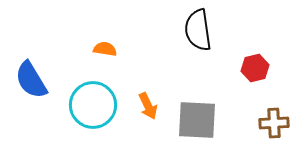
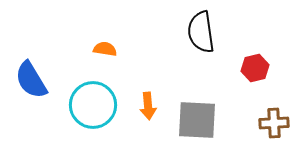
black semicircle: moved 3 px right, 2 px down
orange arrow: rotated 20 degrees clockwise
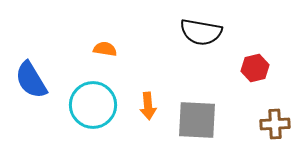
black semicircle: rotated 72 degrees counterclockwise
brown cross: moved 1 px right, 1 px down
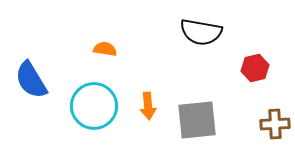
cyan circle: moved 1 px right, 1 px down
gray square: rotated 9 degrees counterclockwise
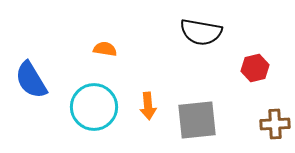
cyan circle: moved 1 px down
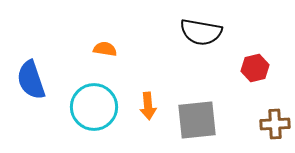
blue semicircle: rotated 12 degrees clockwise
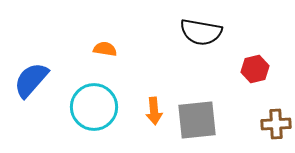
red hexagon: moved 1 px down
blue semicircle: rotated 60 degrees clockwise
orange arrow: moved 6 px right, 5 px down
brown cross: moved 1 px right
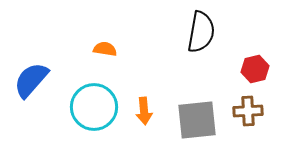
black semicircle: rotated 90 degrees counterclockwise
orange arrow: moved 10 px left
brown cross: moved 28 px left, 13 px up
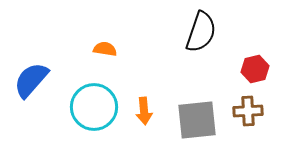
black semicircle: rotated 9 degrees clockwise
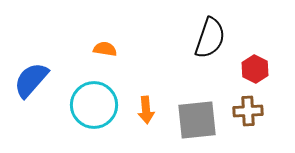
black semicircle: moved 9 px right, 6 px down
red hexagon: rotated 20 degrees counterclockwise
cyan circle: moved 2 px up
orange arrow: moved 2 px right, 1 px up
